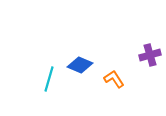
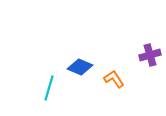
blue diamond: moved 2 px down
cyan line: moved 9 px down
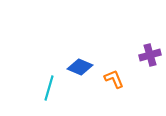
orange L-shape: rotated 10 degrees clockwise
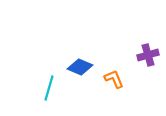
purple cross: moved 2 px left
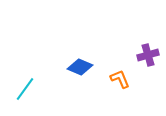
orange L-shape: moved 6 px right
cyan line: moved 24 px left, 1 px down; rotated 20 degrees clockwise
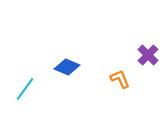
purple cross: rotated 30 degrees counterclockwise
blue diamond: moved 13 px left
